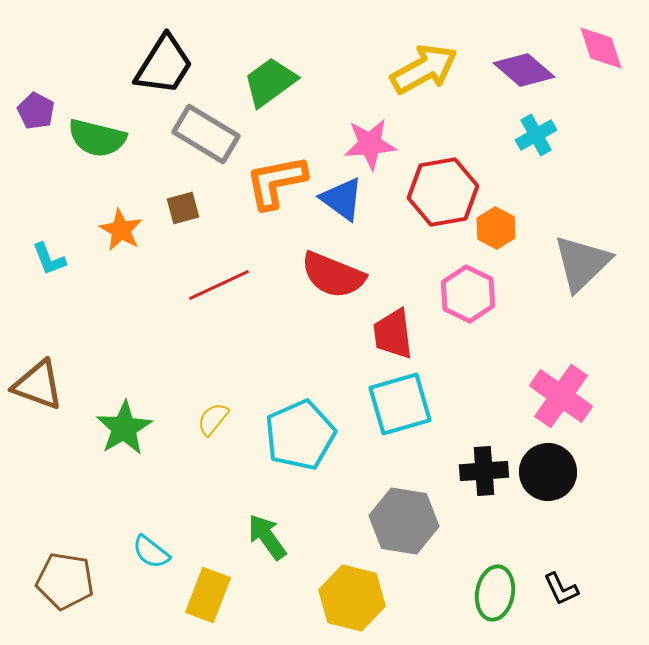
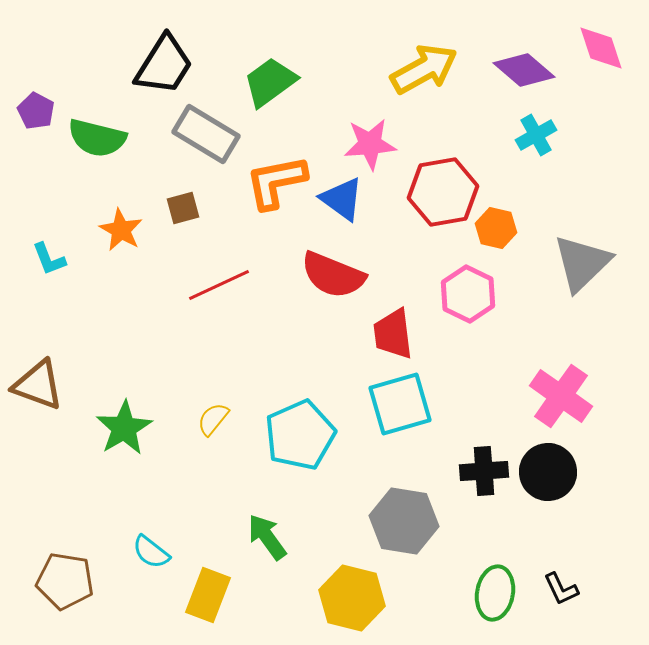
orange hexagon: rotated 15 degrees counterclockwise
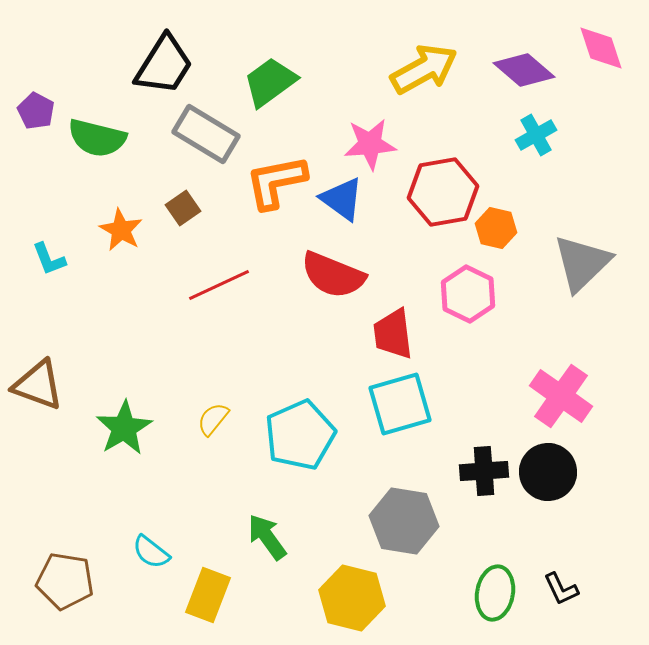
brown square: rotated 20 degrees counterclockwise
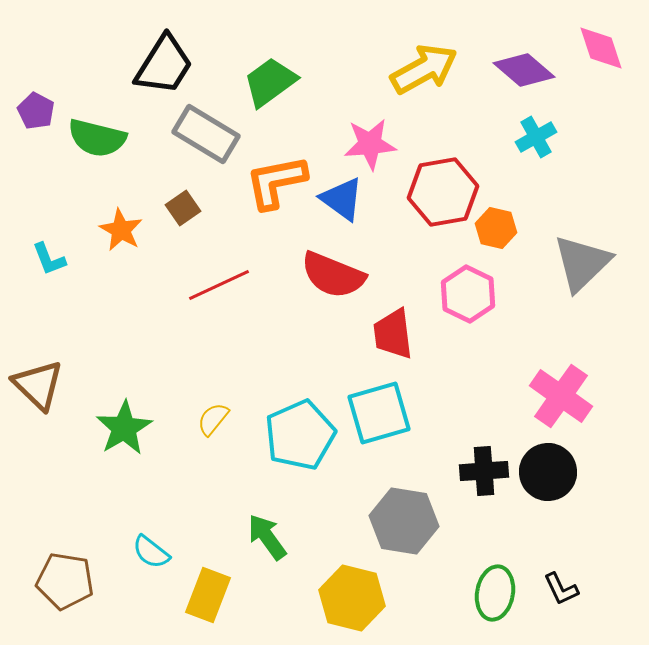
cyan cross: moved 2 px down
brown triangle: rotated 24 degrees clockwise
cyan square: moved 21 px left, 9 px down
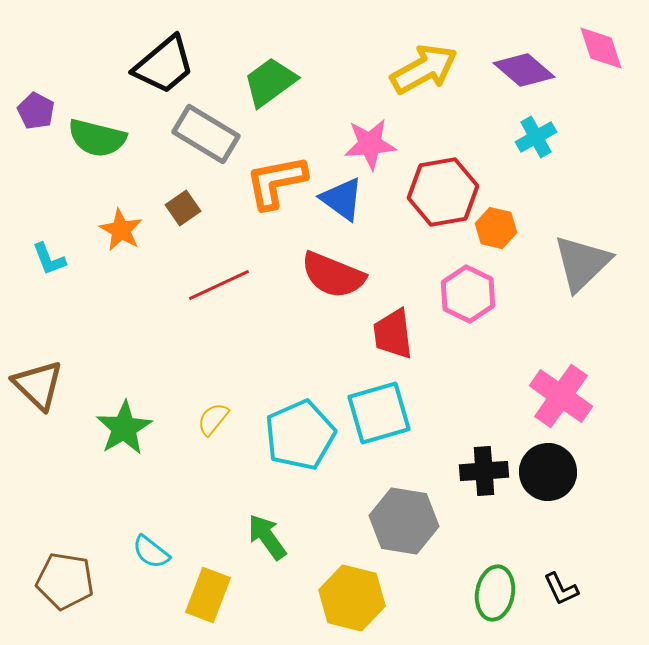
black trapezoid: rotated 18 degrees clockwise
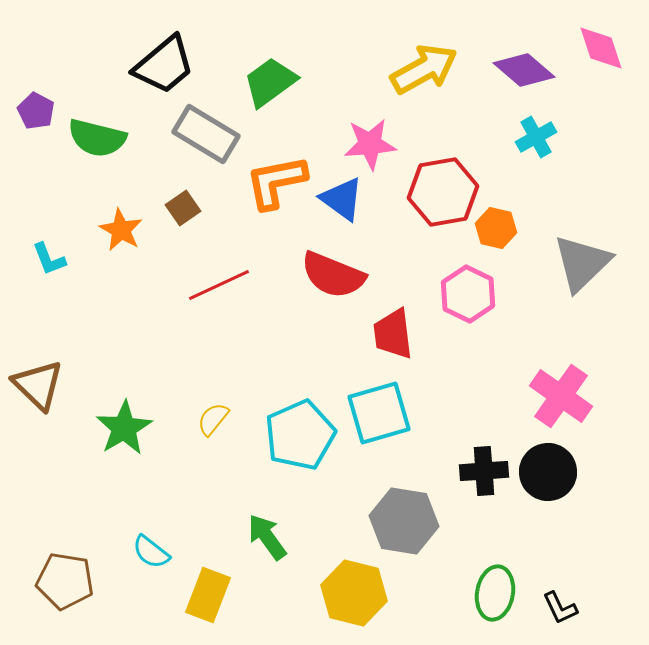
black L-shape: moved 1 px left, 19 px down
yellow hexagon: moved 2 px right, 5 px up
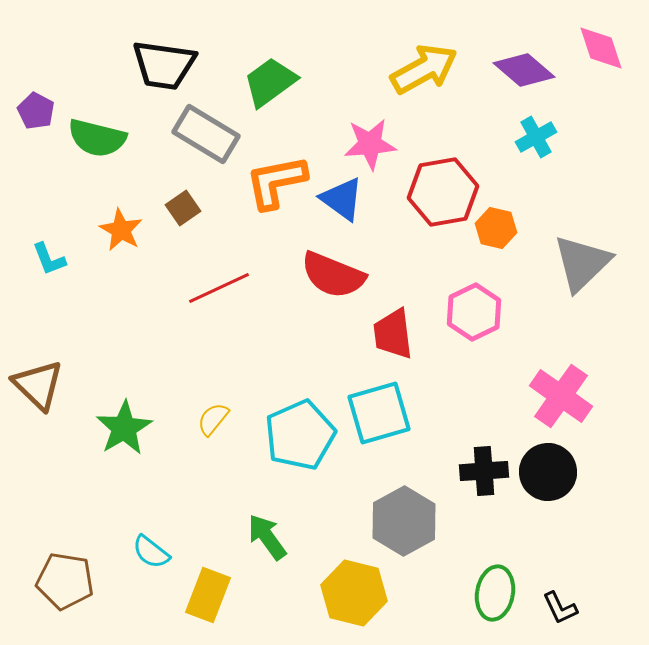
black trapezoid: rotated 48 degrees clockwise
red line: moved 3 px down
pink hexagon: moved 6 px right, 18 px down; rotated 8 degrees clockwise
gray hexagon: rotated 22 degrees clockwise
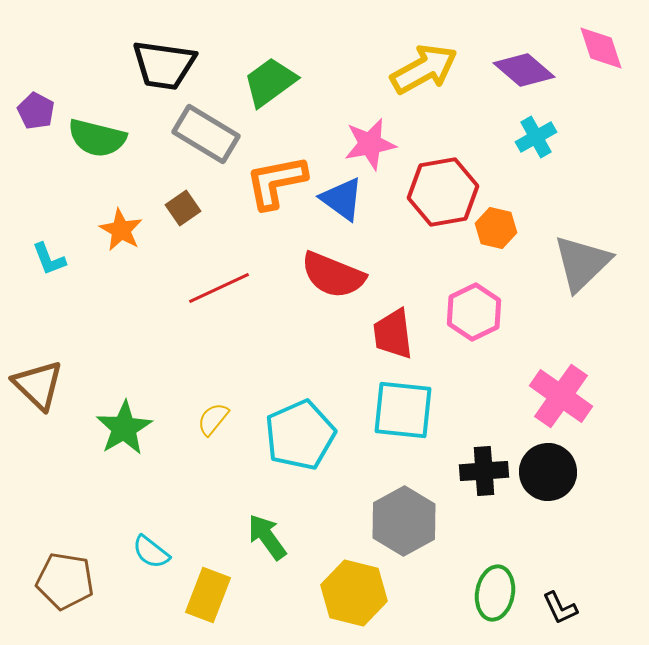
pink star: rotated 6 degrees counterclockwise
cyan square: moved 24 px right, 3 px up; rotated 22 degrees clockwise
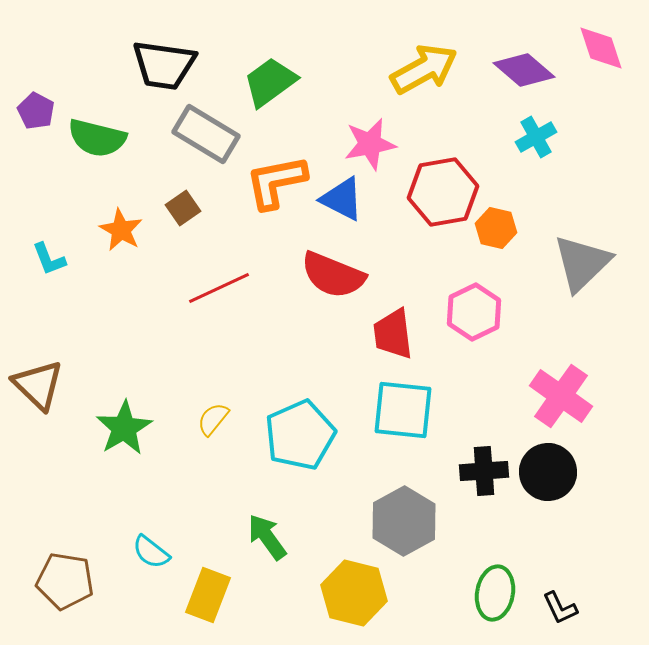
blue triangle: rotated 9 degrees counterclockwise
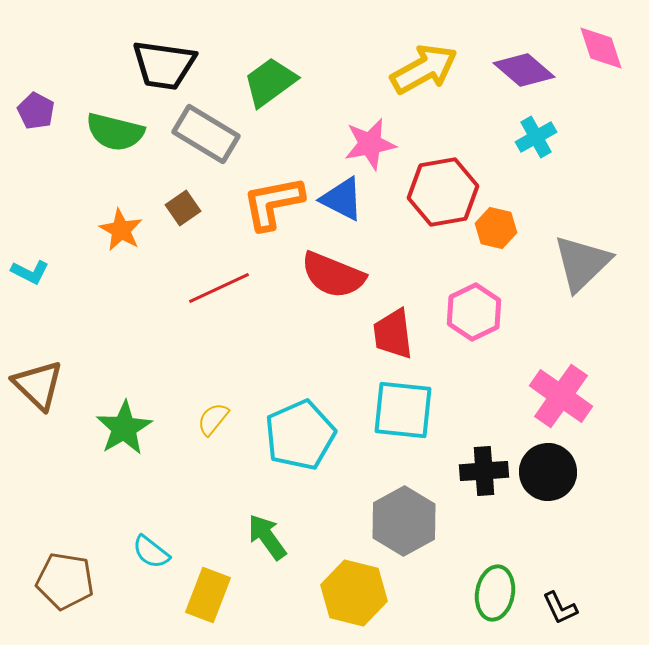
green semicircle: moved 18 px right, 6 px up
orange L-shape: moved 3 px left, 21 px down
cyan L-shape: moved 19 px left, 13 px down; rotated 42 degrees counterclockwise
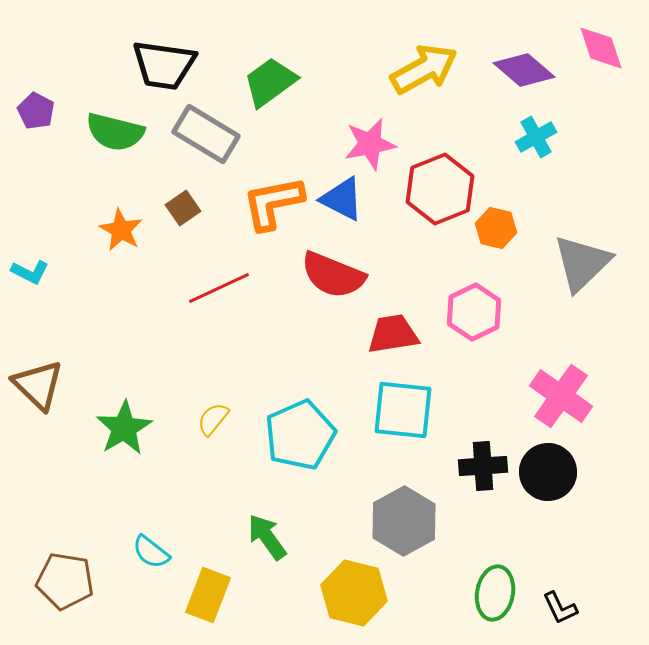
red hexagon: moved 3 px left, 3 px up; rotated 12 degrees counterclockwise
red trapezoid: rotated 88 degrees clockwise
black cross: moved 1 px left, 5 px up
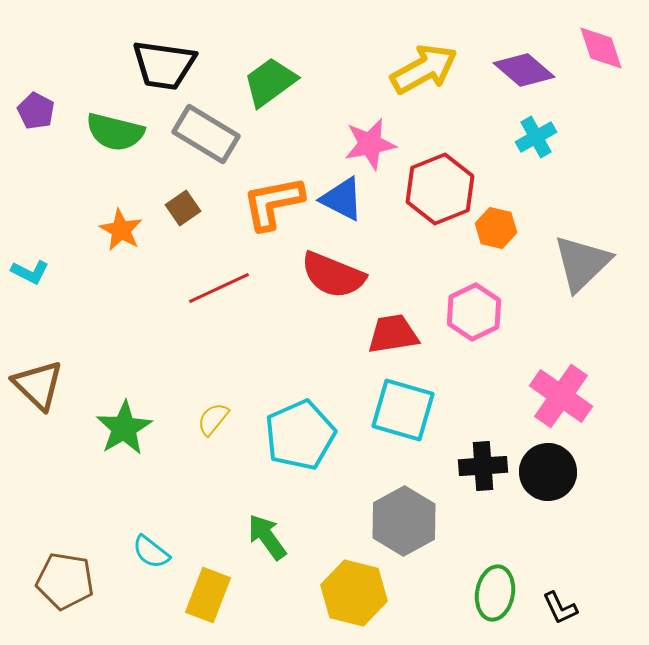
cyan square: rotated 10 degrees clockwise
